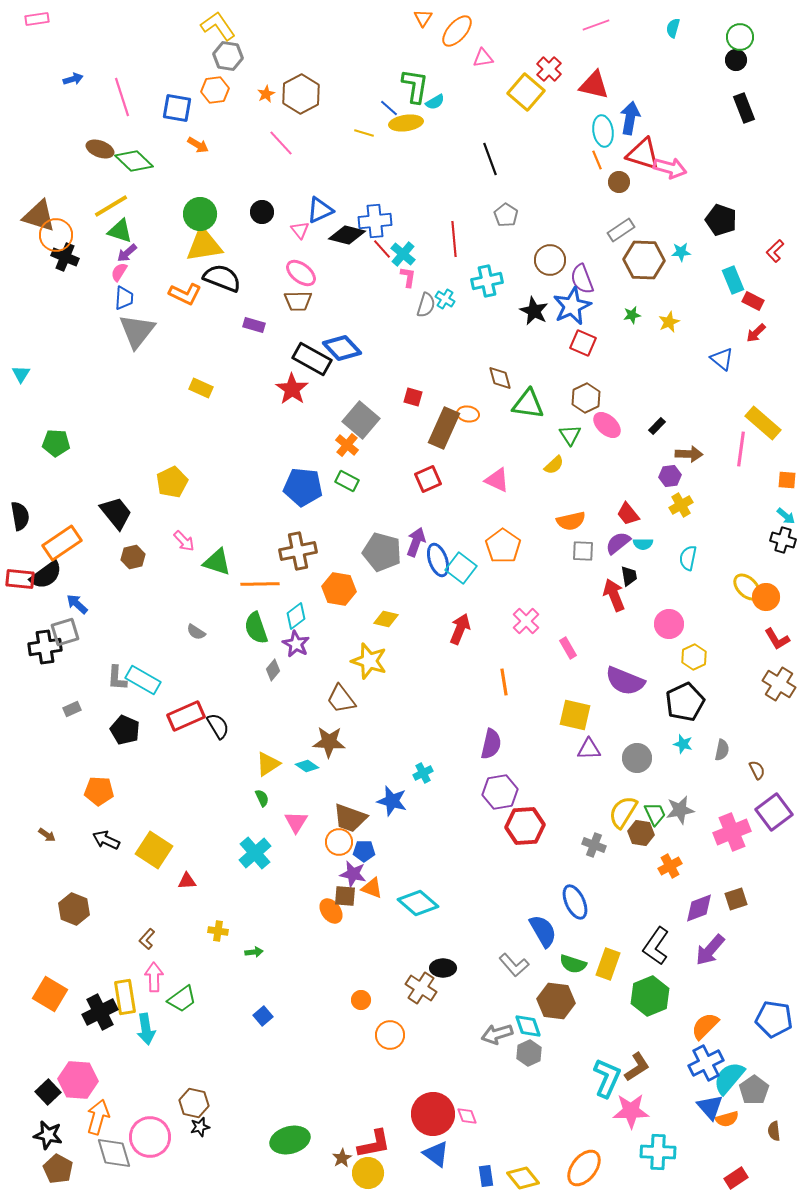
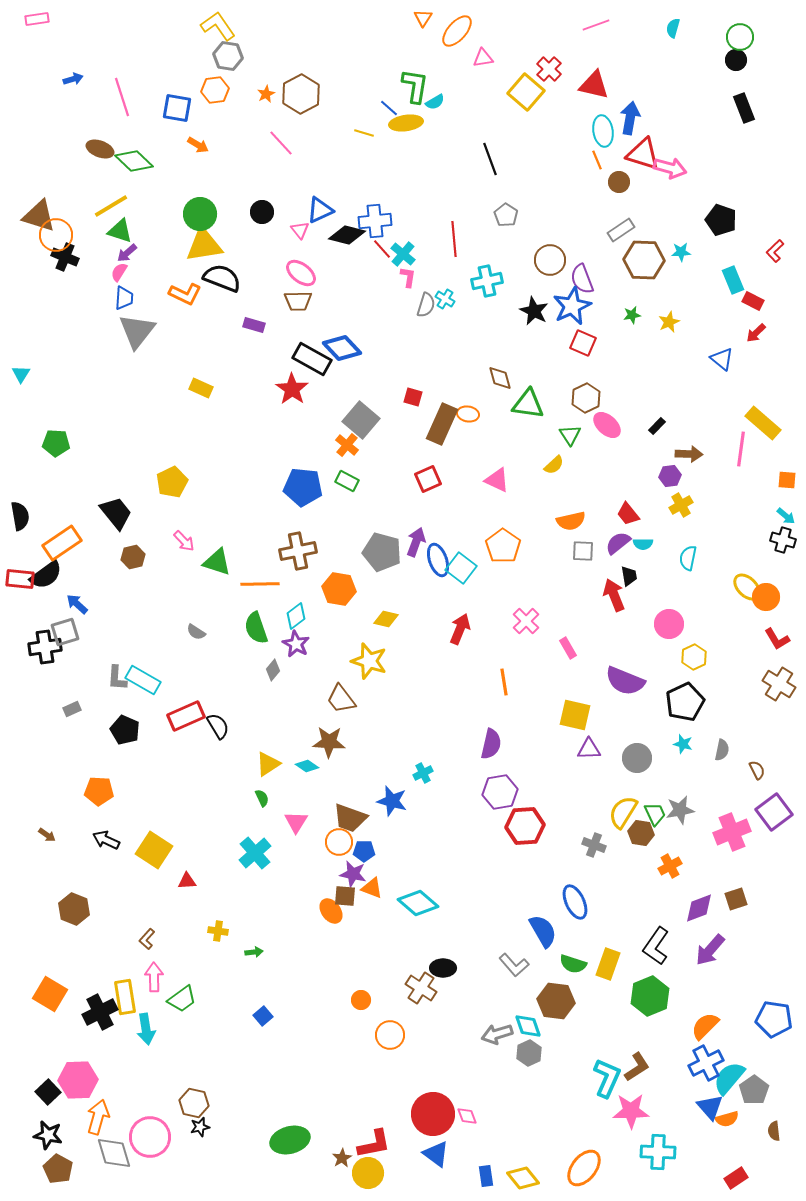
brown rectangle at (444, 428): moved 2 px left, 4 px up
pink hexagon at (78, 1080): rotated 6 degrees counterclockwise
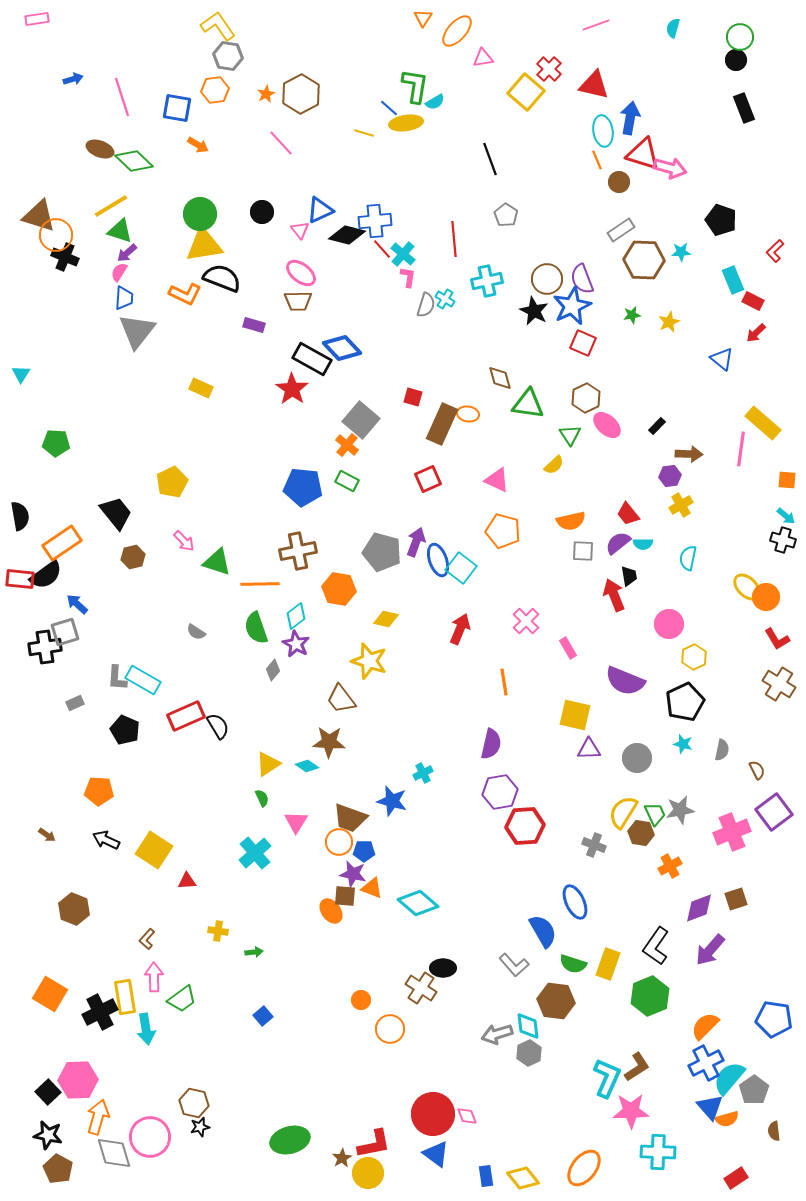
brown circle at (550, 260): moved 3 px left, 19 px down
orange pentagon at (503, 546): moved 15 px up; rotated 20 degrees counterclockwise
gray rectangle at (72, 709): moved 3 px right, 6 px up
cyan diamond at (528, 1026): rotated 12 degrees clockwise
orange circle at (390, 1035): moved 6 px up
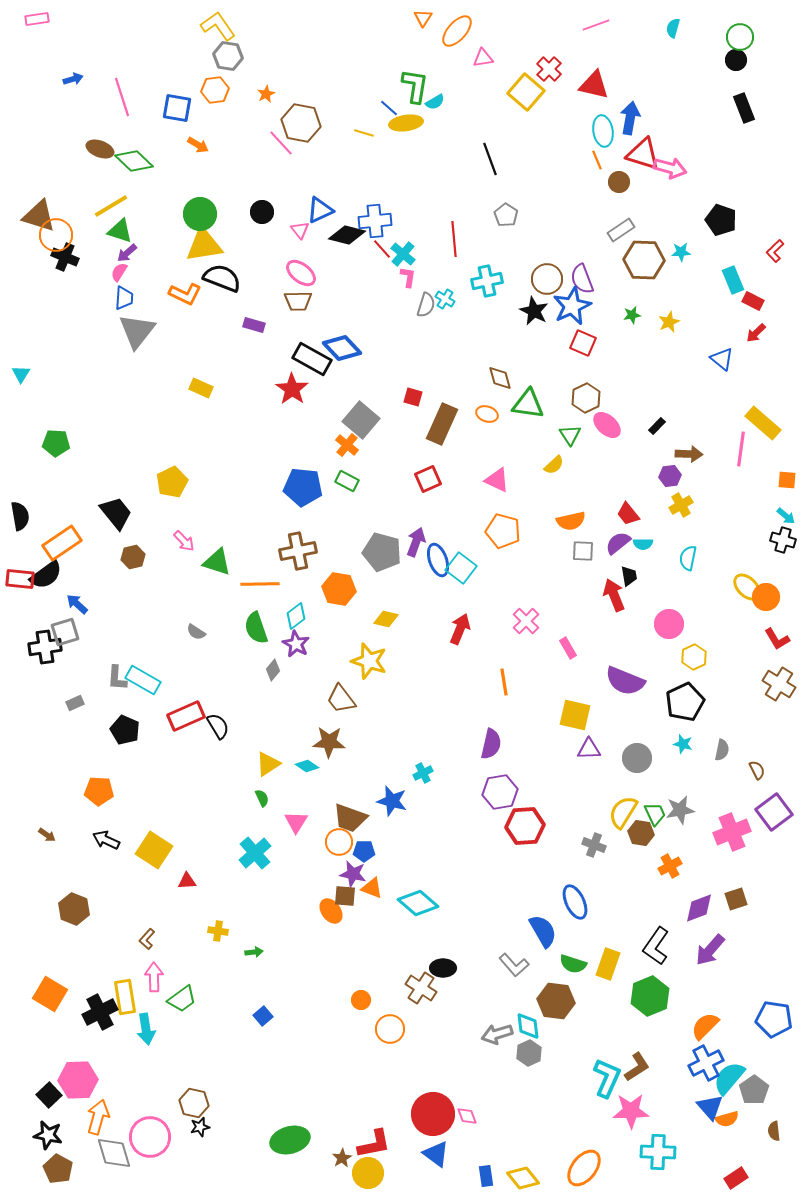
brown hexagon at (301, 94): moved 29 px down; rotated 21 degrees counterclockwise
orange ellipse at (468, 414): moved 19 px right; rotated 10 degrees clockwise
black square at (48, 1092): moved 1 px right, 3 px down
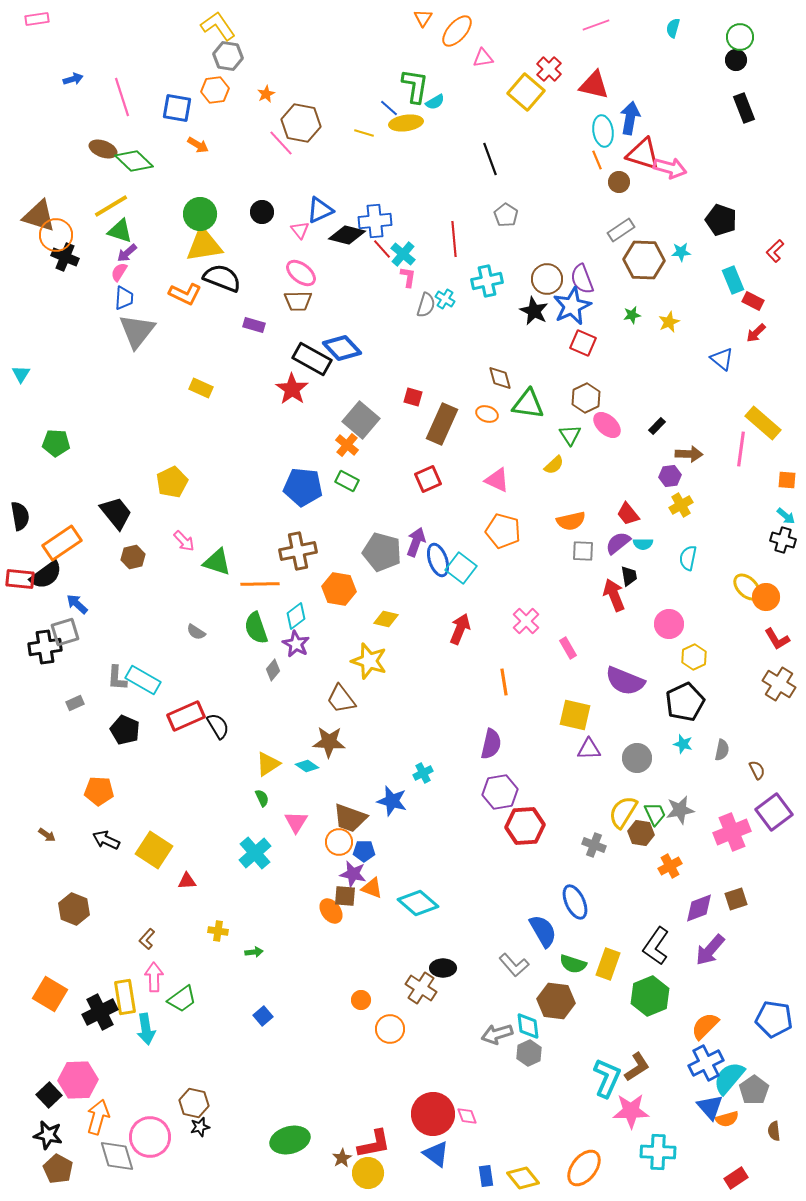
brown ellipse at (100, 149): moved 3 px right
gray diamond at (114, 1153): moved 3 px right, 3 px down
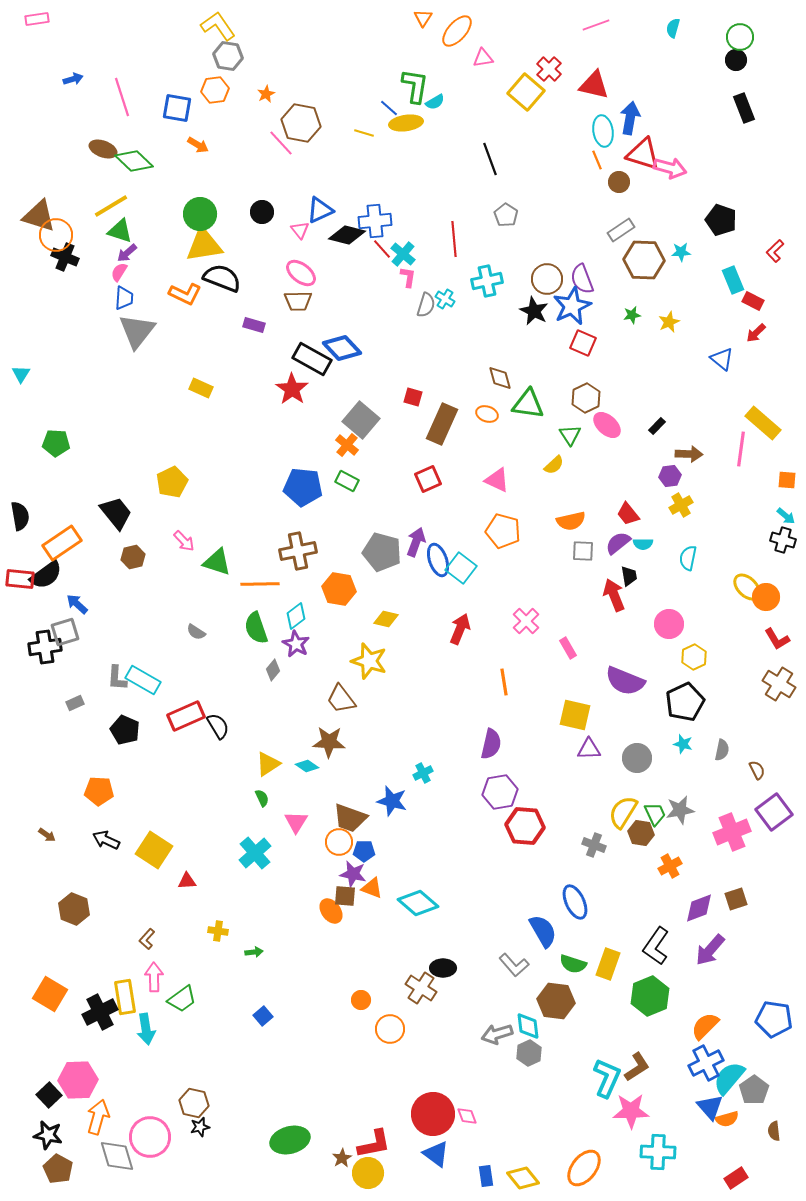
red hexagon at (525, 826): rotated 9 degrees clockwise
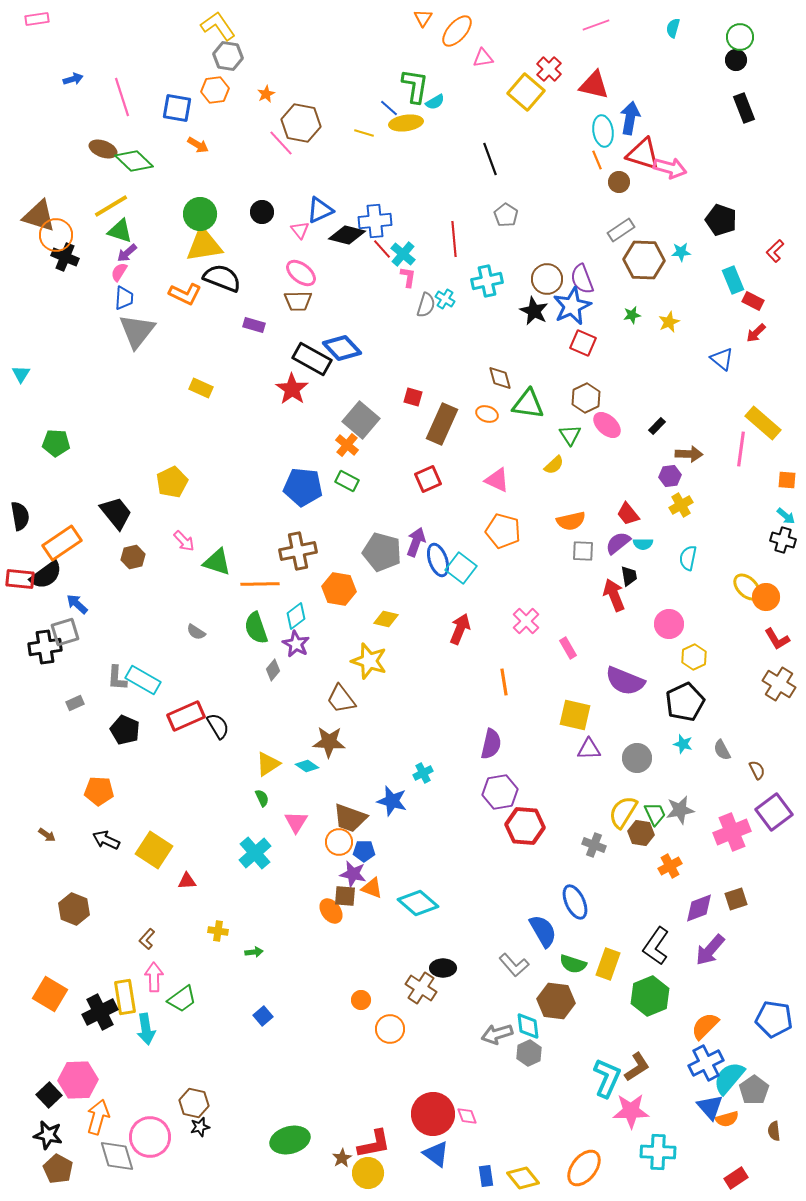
gray semicircle at (722, 750): rotated 140 degrees clockwise
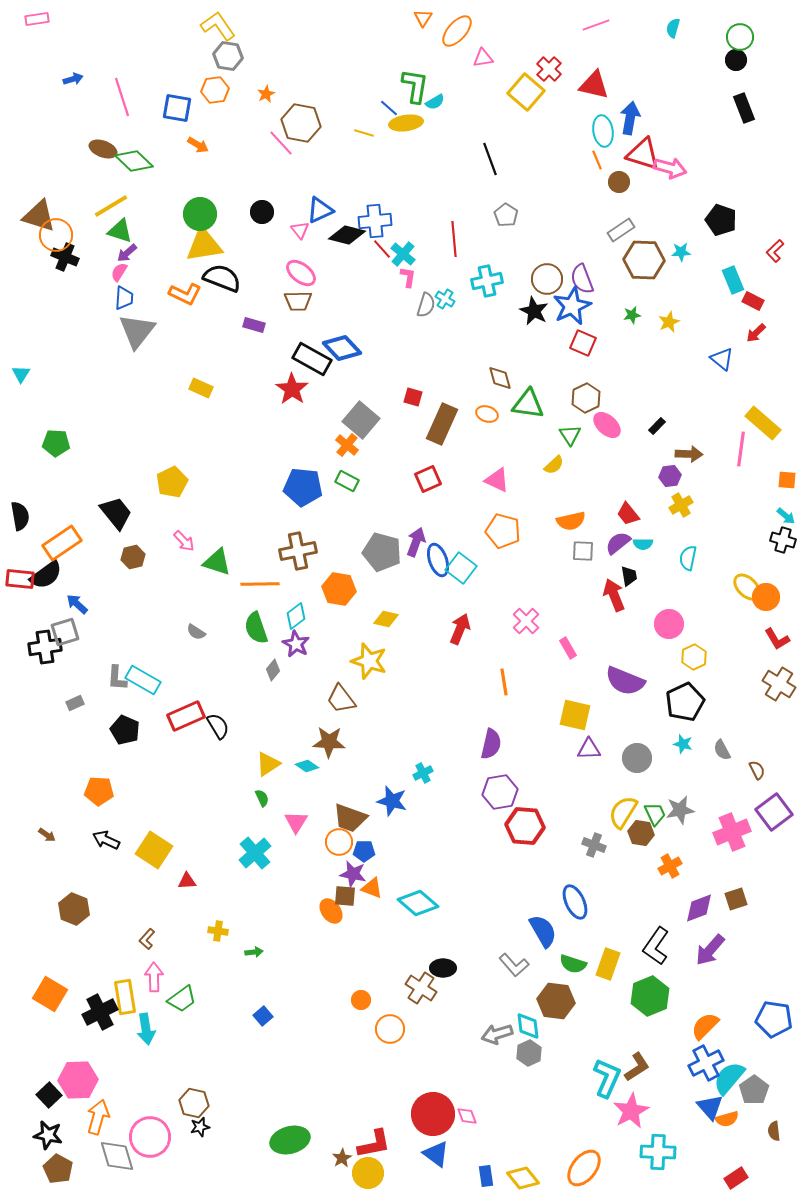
pink star at (631, 1111): rotated 27 degrees counterclockwise
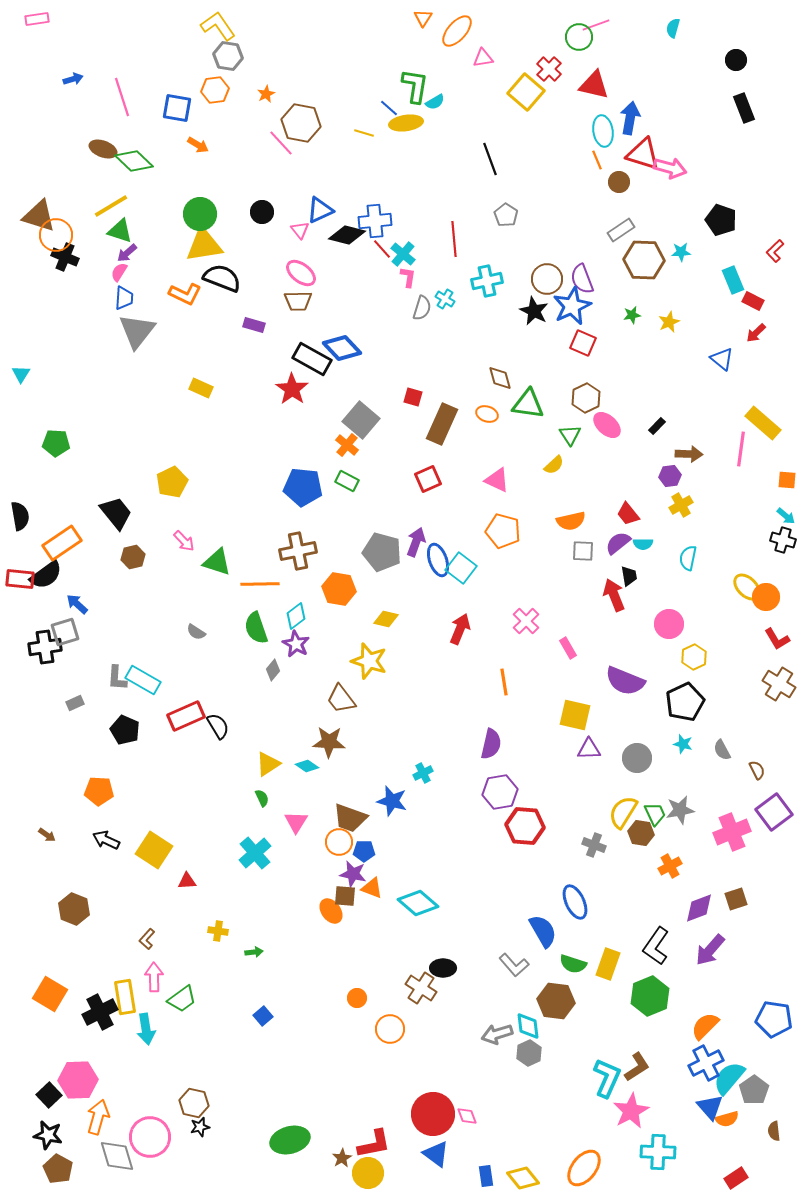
green circle at (740, 37): moved 161 px left
gray semicircle at (426, 305): moved 4 px left, 3 px down
orange circle at (361, 1000): moved 4 px left, 2 px up
